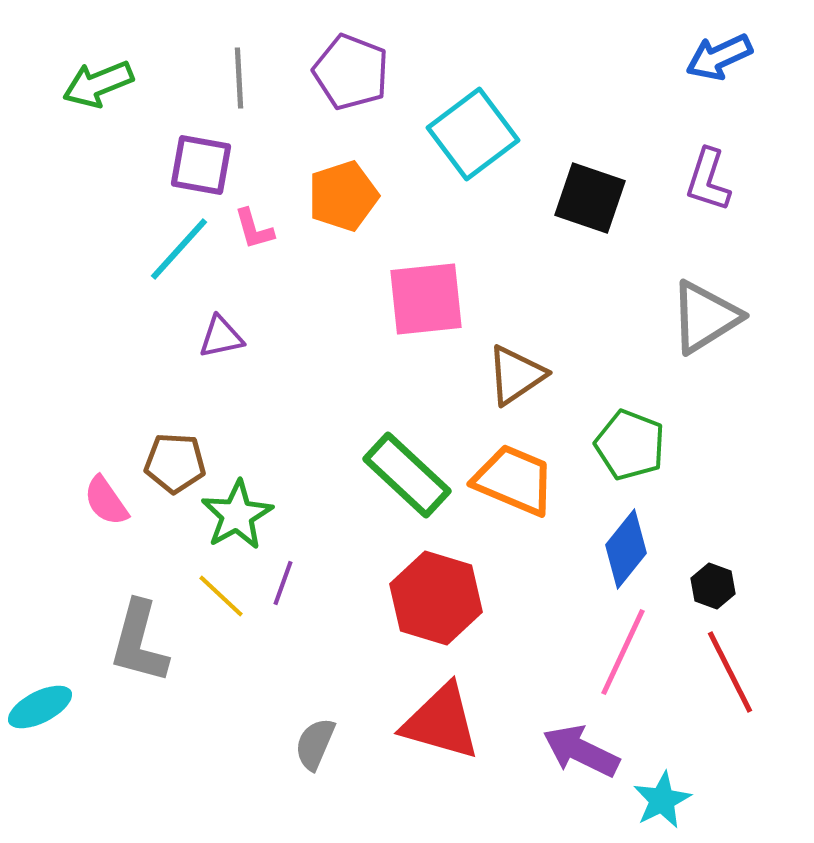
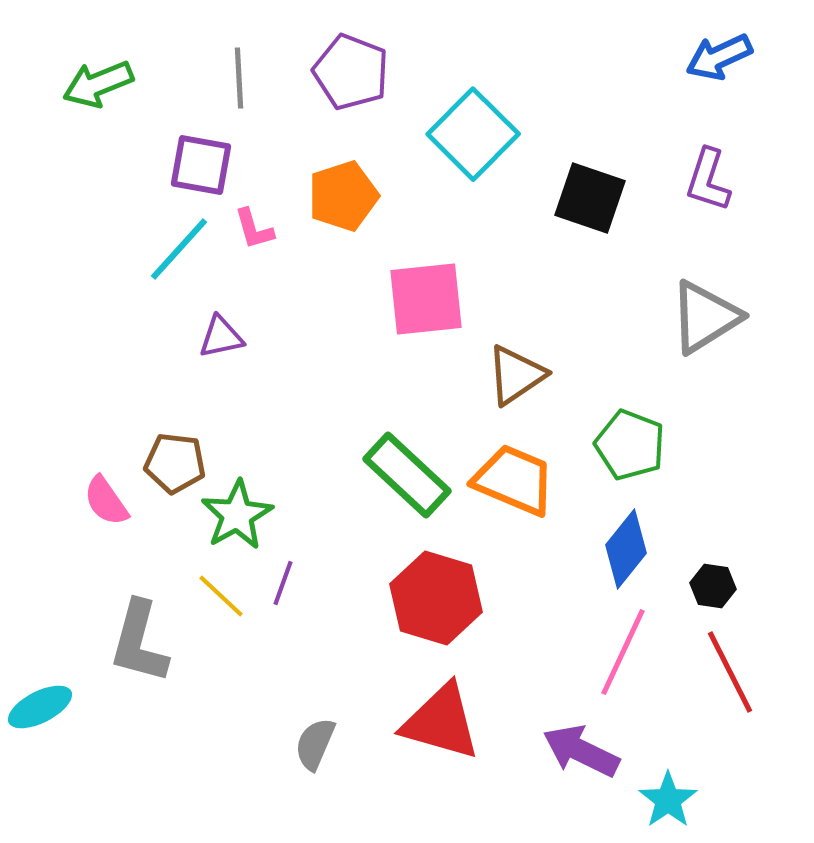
cyan square: rotated 8 degrees counterclockwise
brown pentagon: rotated 4 degrees clockwise
black hexagon: rotated 12 degrees counterclockwise
cyan star: moved 6 px right; rotated 8 degrees counterclockwise
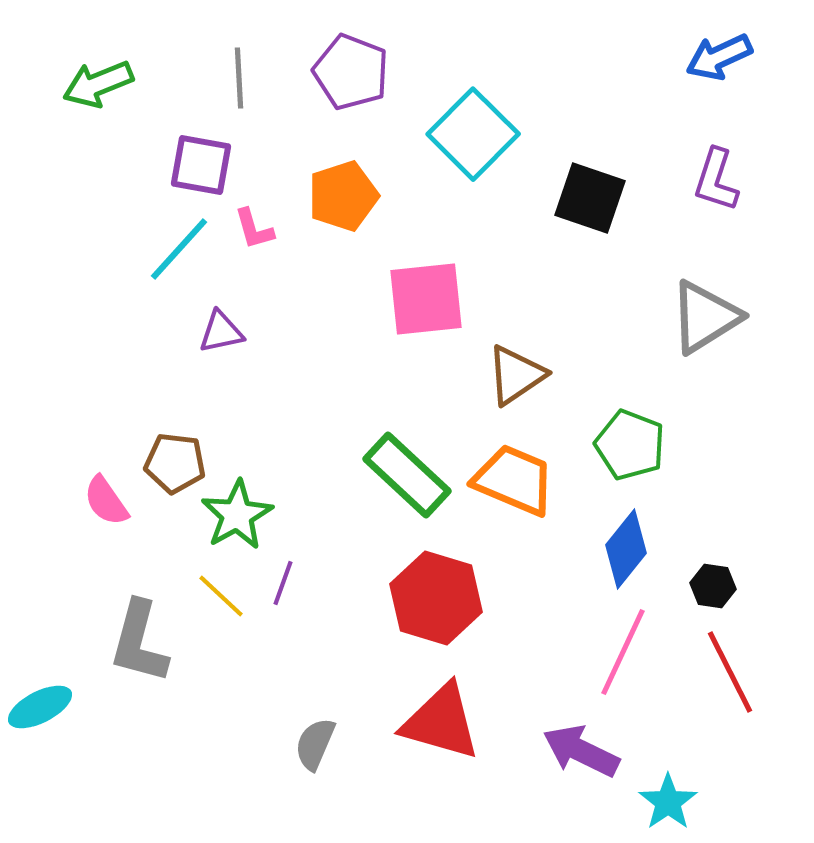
purple L-shape: moved 8 px right
purple triangle: moved 5 px up
cyan star: moved 2 px down
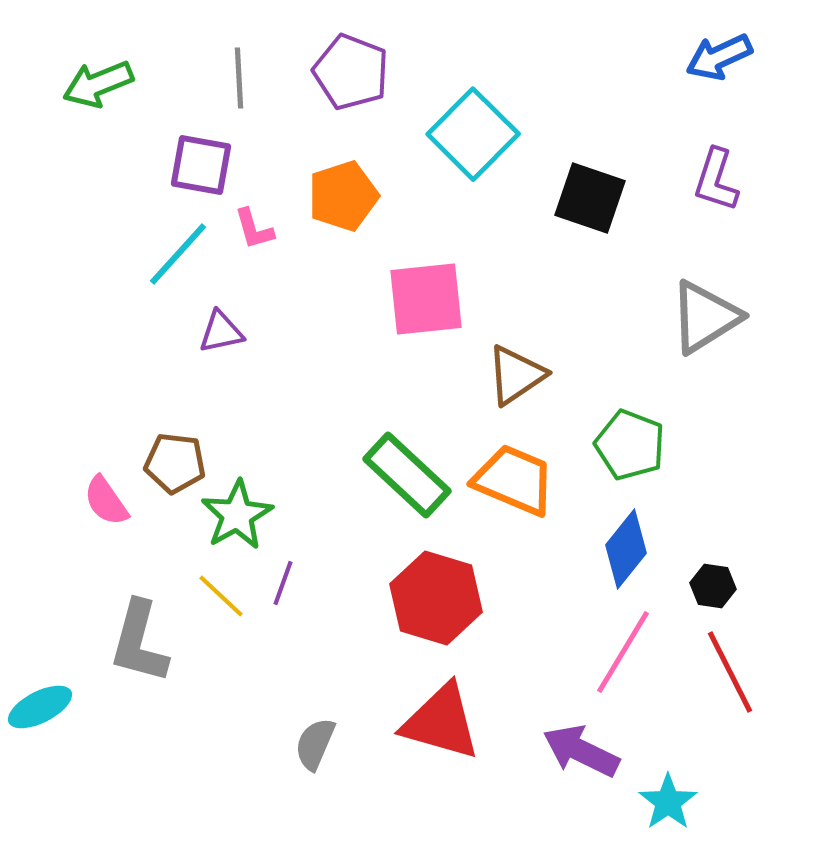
cyan line: moved 1 px left, 5 px down
pink line: rotated 6 degrees clockwise
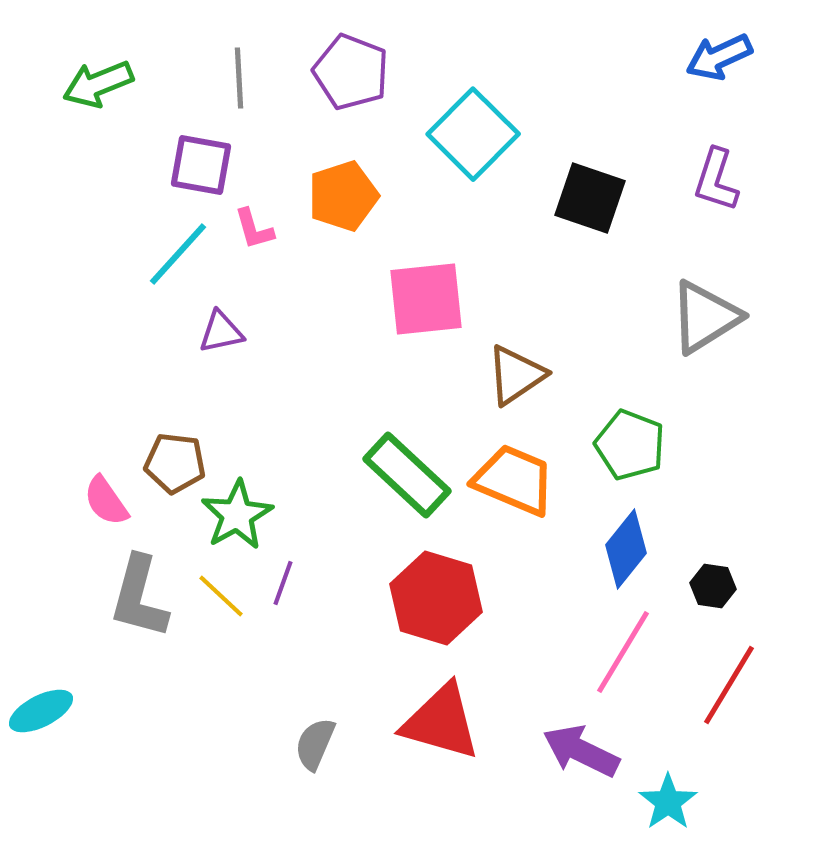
gray L-shape: moved 45 px up
red line: moved 1 px left, 13 px down; rotated 58 degrees clockwise
cyan ellipse: moved 1 px right, 4 px down
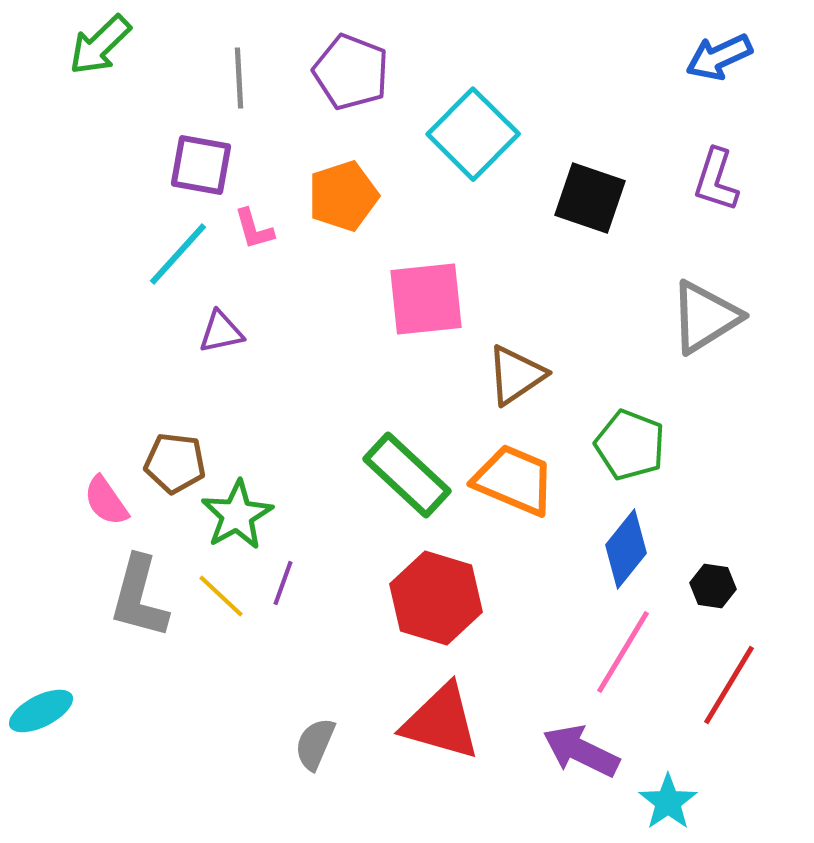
green arrow: moved 2 px right, 39 px up; rotated 22 degrees counterclockwise
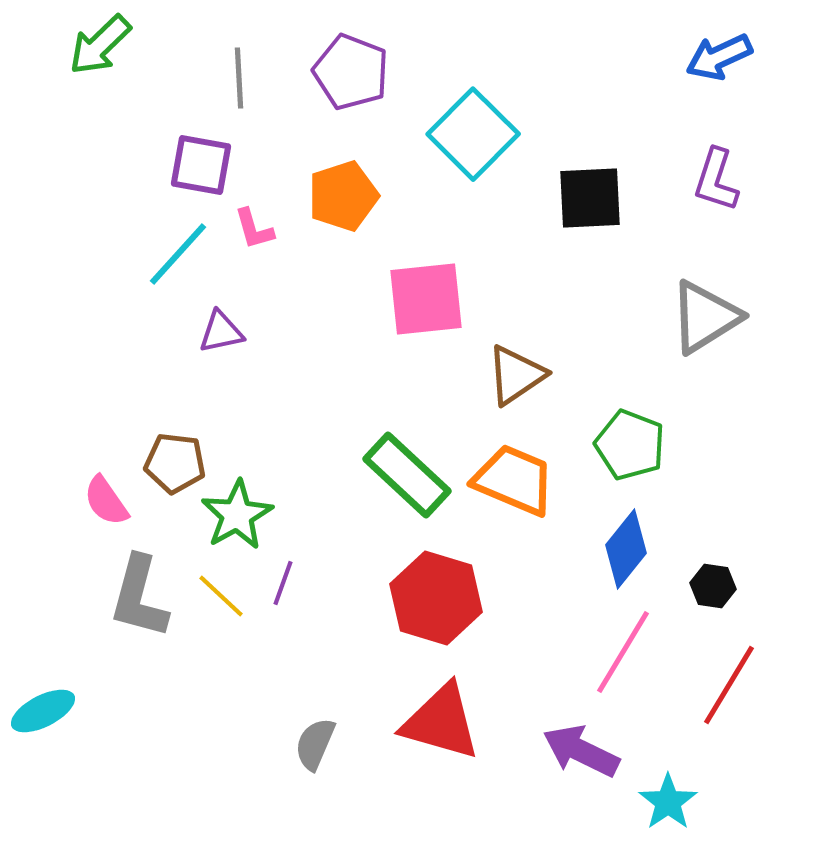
black square: rotated 22 degrees counterclockwise
cyan ellipse: moved 2 px right
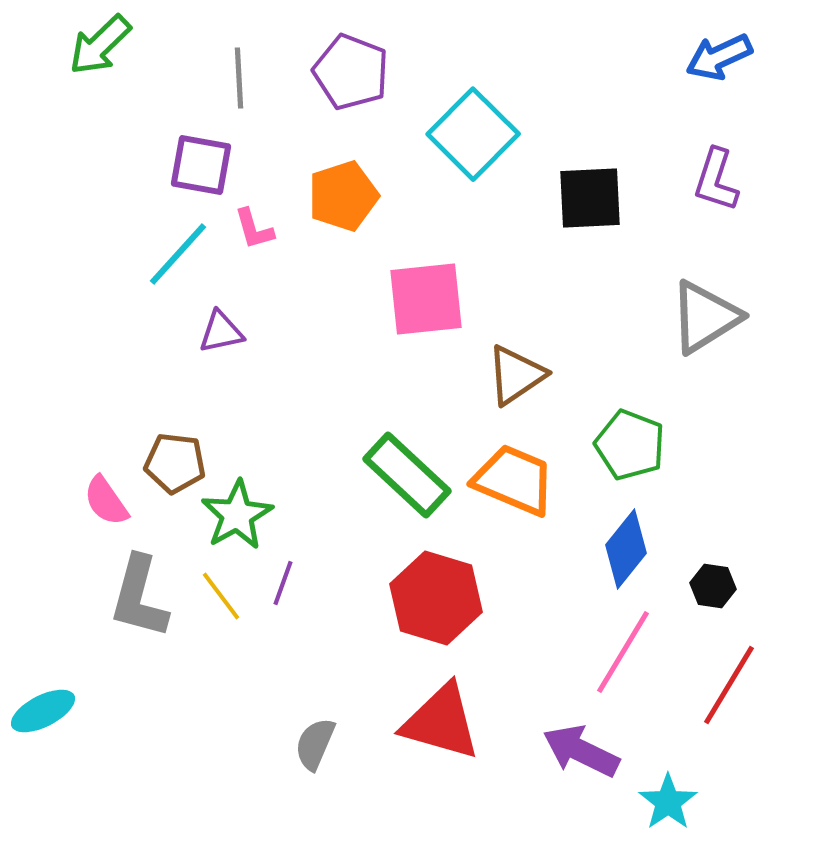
yellow line: rotated 10 degrees clockwise
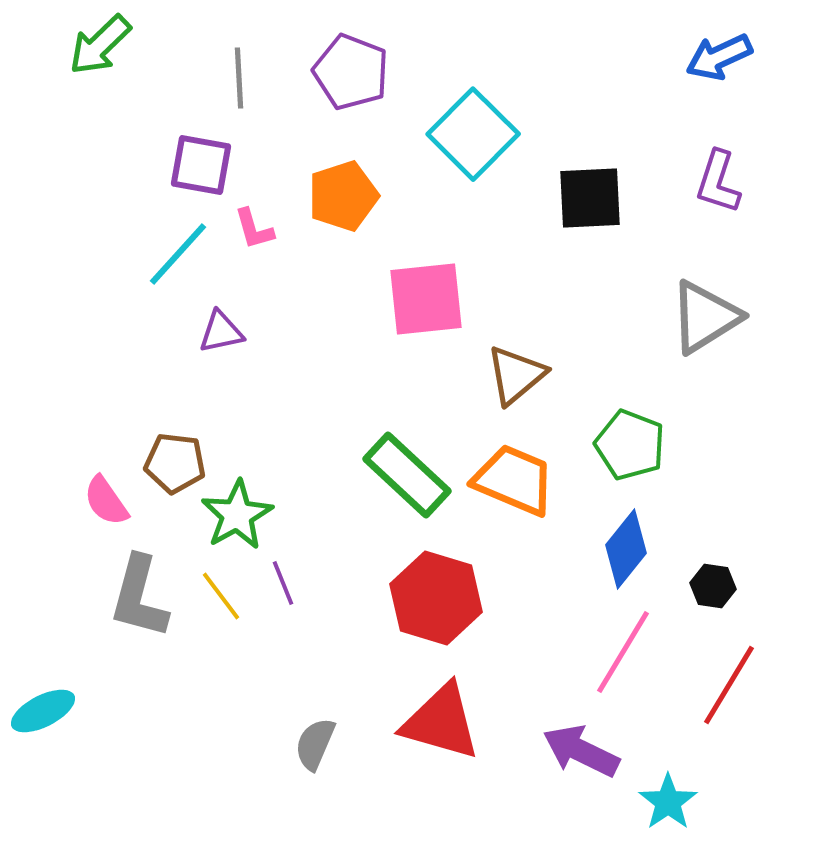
purple L-shape: moved 2 px right, 2 px down
brown triangle: rotated 6 degrees counterclockwise
purple line: rotated 42 degrees counterclockwise
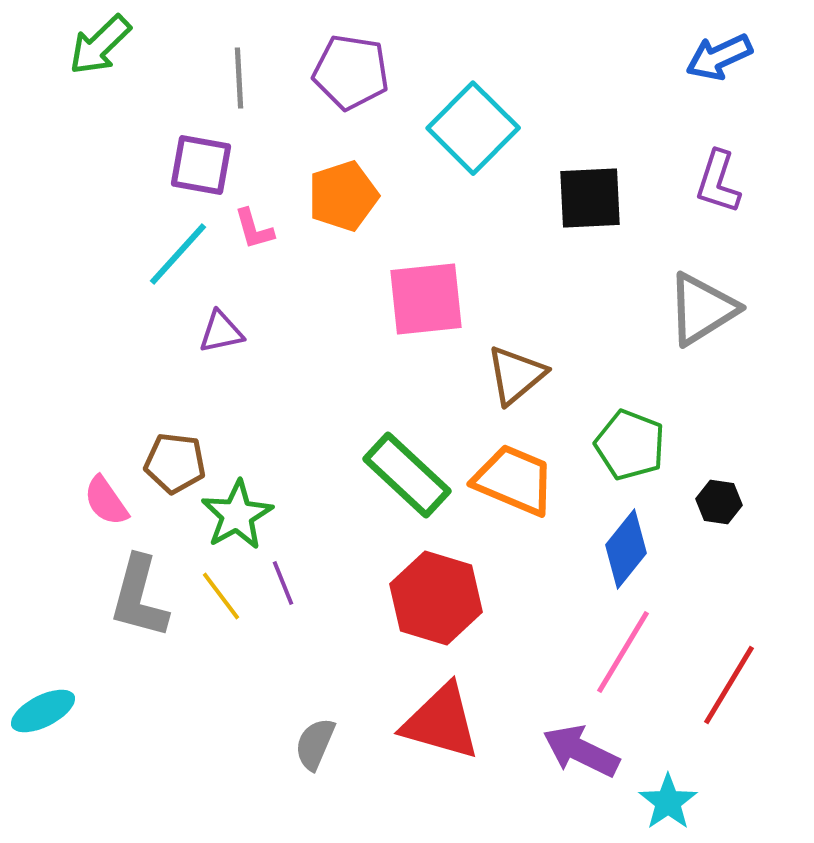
purple pentagon: rotated 12 degrees counterclockwise
cyan square: moved 6 px up
gray triangle: moved 3 px left, 8 px up
black hexagon: moved 6 px right, 84 px up
